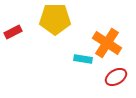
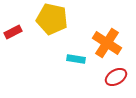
yellow pentagon: moved 3 px left; rotated 12 degrees clockwise
cyan rectangle: moved 7 px left
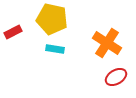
cyan rectangle: moved 21 px left, 10 px up
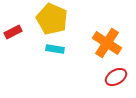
yellow pentagon: rotated 12 degrees clockwise
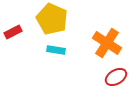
cyan rectangle: moved 1 px right, 1 px down
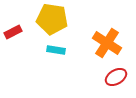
yellow pentagon: rotated 16 degrees counterclockwise
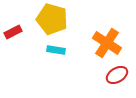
yellow pentagon: rotated 8 degrees clockwise
red ellipse: moved 1 px right, 2 px up
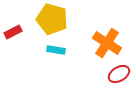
red ellipse: moved 2 px right, 1 px up
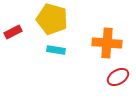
orange cross: rotated 28 degrees counterclockwise
red ellipse: moved 1 px left, 3 px down
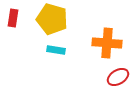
red rectangle: moved 14 px up; rotated 54 degrees counterclockwise
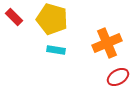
red rectangle: moved 1 px right, 1 px up; rotated 54 degrees counterclockwise
orange cross: rotated 28 degrees counterclockwise
